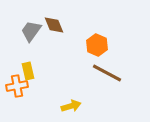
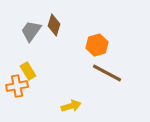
brown diamond: rotated 40 degrees clockwise
orange hexagon: rotated 20 degrees clockwise
yellow rectangle: rotated 18 degrees counterclockwise
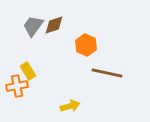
brown diamond: rotated 55 degrees clockwise
gray trapezoid: moved 2 px right, 5 px up
orange hexagon: moved 11 px left; rotated 20 degrees counterclockwise
brown line: rotated 16 degrees counterclockwise
yellow arrow: moved 1 px left
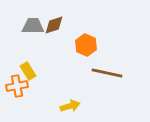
gray trapezoid: rotated 55 degrees clockwise
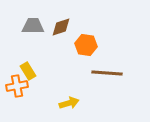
brown diamond: moved 7 px right, 2 px down
orange hexagon: rotated 15 degrees counterclockwise
brown line: rotated 8 degrees counterclockwise
yellow arrow: moved 1 px left, 3 px up
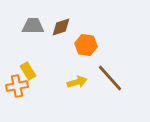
brown line: moved 3 px right, 5 px down; rotated 44 degrees clockwise
yellow arrow: moved 8 px right, 21 px up
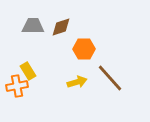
orange hexagon: moved 2 px left, 4 px down; rotated 10 degrees counterclockwise
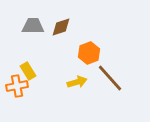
orange hexagon: moved 5 px right, 4 px down; rotated 20 degrees counterclockwise
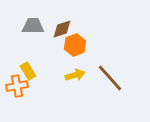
brown diamond: moved 1 px right, 2 px down
orange hexagon: moved 14 px left, 8 px up
yellow arrow: moved 2 px left, 7 px up
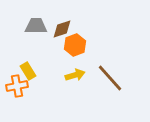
gray trapezoid: moved 3 px right
